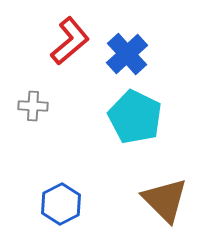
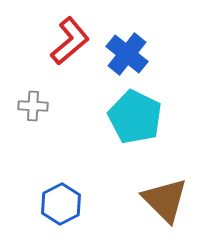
blue cross: rotated 9 degrees counterclockwise
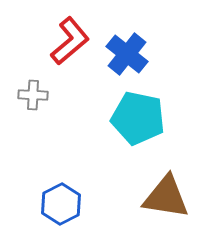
gray cross: moved 11 px up
cyan pentagon: moved 3 px right, 1 px down; rotated 14 degrees counterclockwise
brown triangle: moved 1 px right, 3 px up; rotated 36 degrees counterclockwise
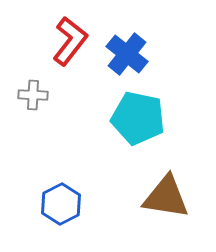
red L-shape: rotated 12 degrees counterclockwise
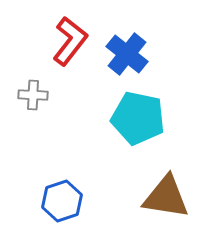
blue hexagon: moved 1 px right, 3 px up; rotated 9 degrees clockwise
